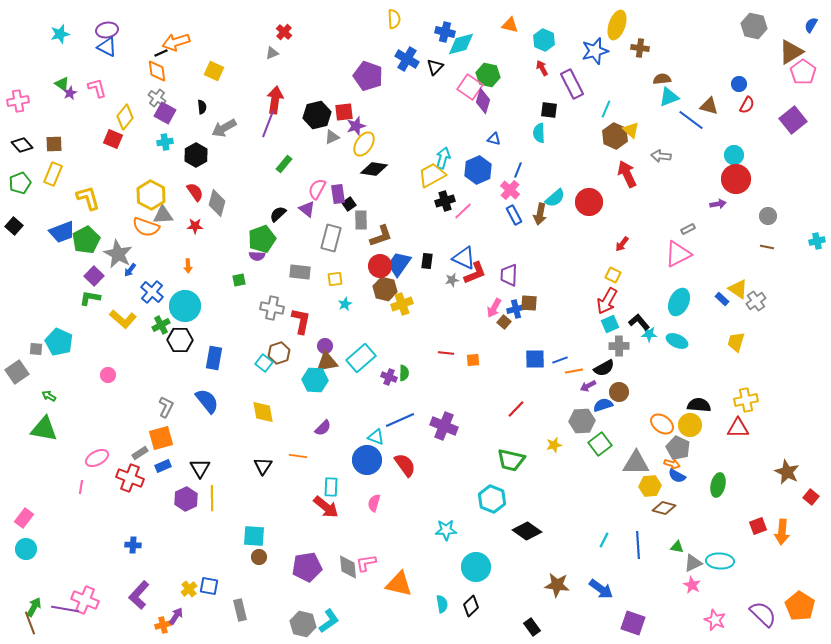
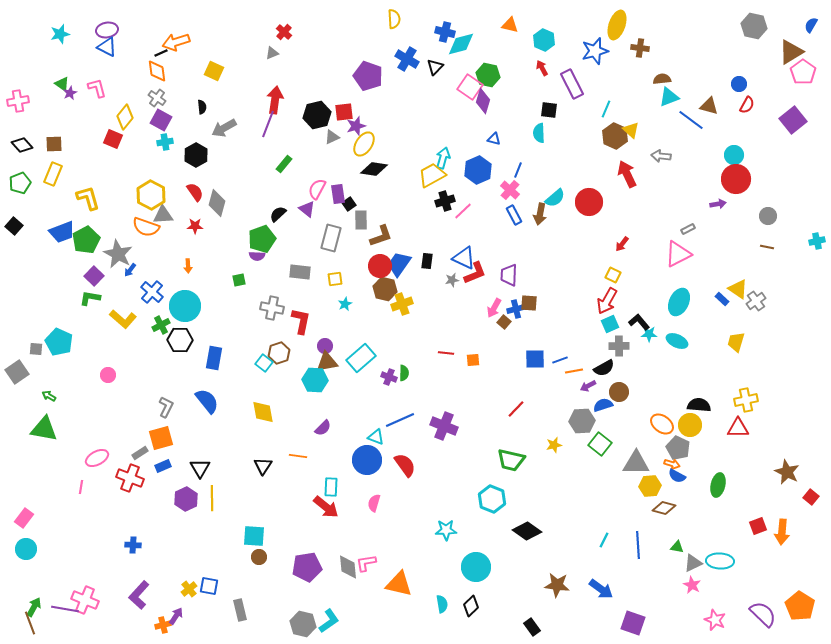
purple square at (165, 113): moved 4 px left, 7 px down
green square at (600, 444): rotated 15 degrees counterclockwise
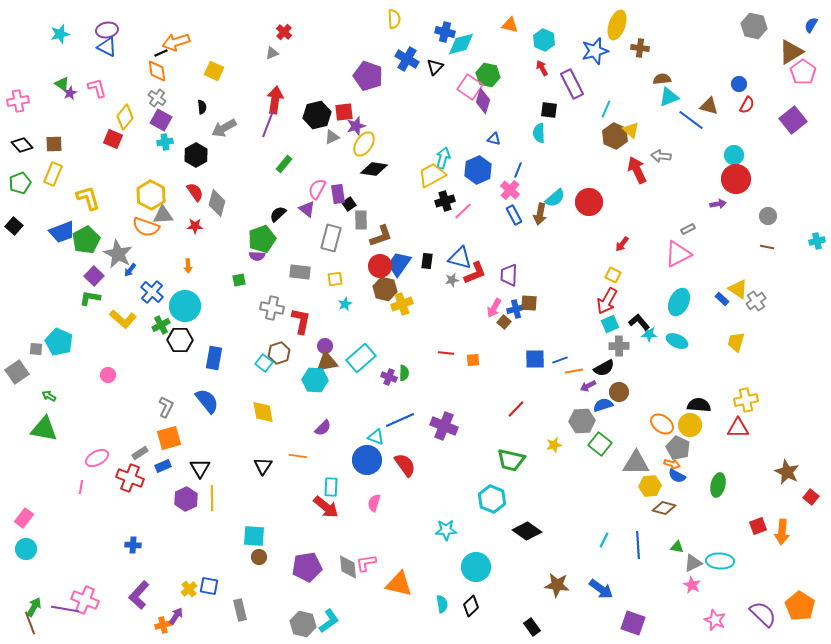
red arrow at (627, 174): moved 10 px right, 4 px up
blue triangle at (464, 258): moved 4 px left; rotated 10 degrees counterclockwise
orange square at (161, 438): moved 8 px right
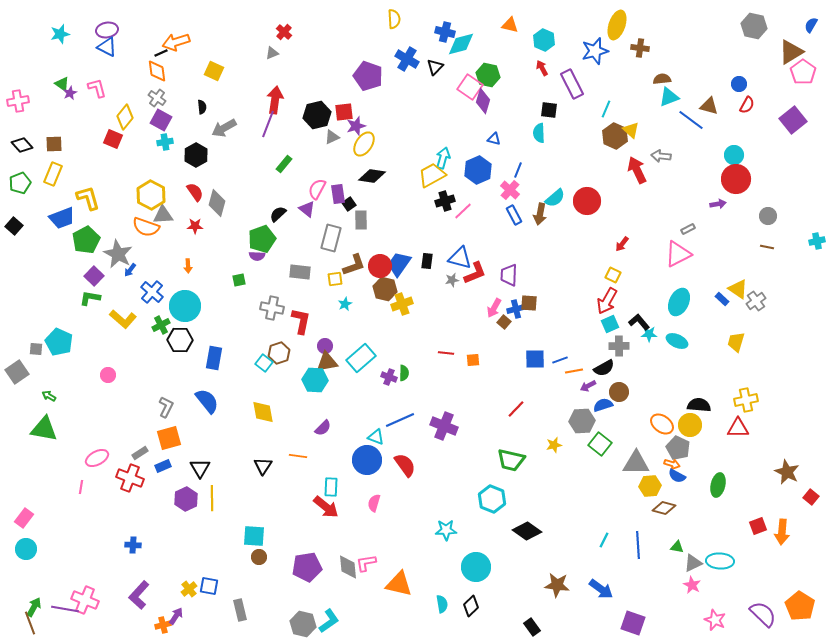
black diamond at (374, 169): moved 2 px left, 7 px down
red circle at (589, 202): moved 2 px left, 1 px up
blue trapezoid at (62, 232): moved 14 px up
brown L-shape at (381, 236): moved 27 px left, 29 px down
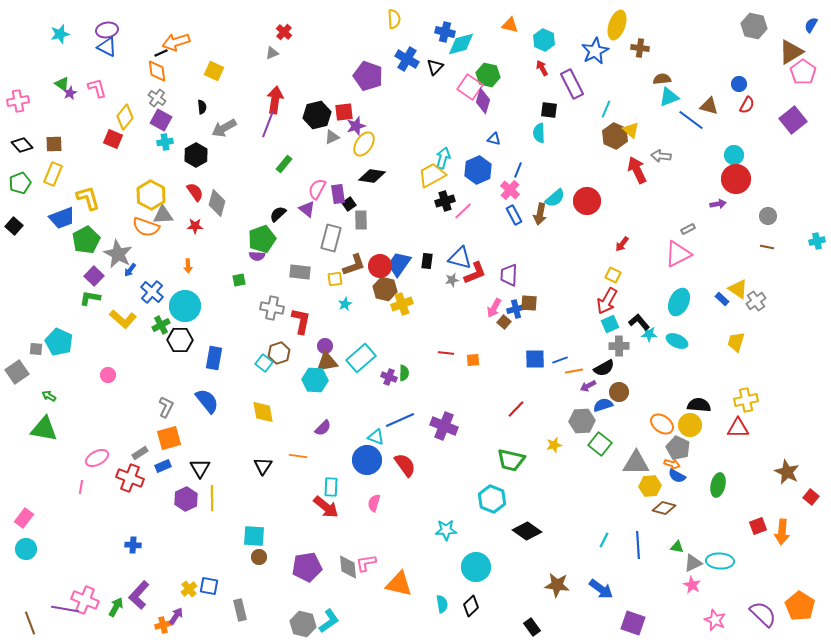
blue star at (595, 51): rotated 12 degrees counterclockwise
green arrow at (34, 607): moved 82 px right
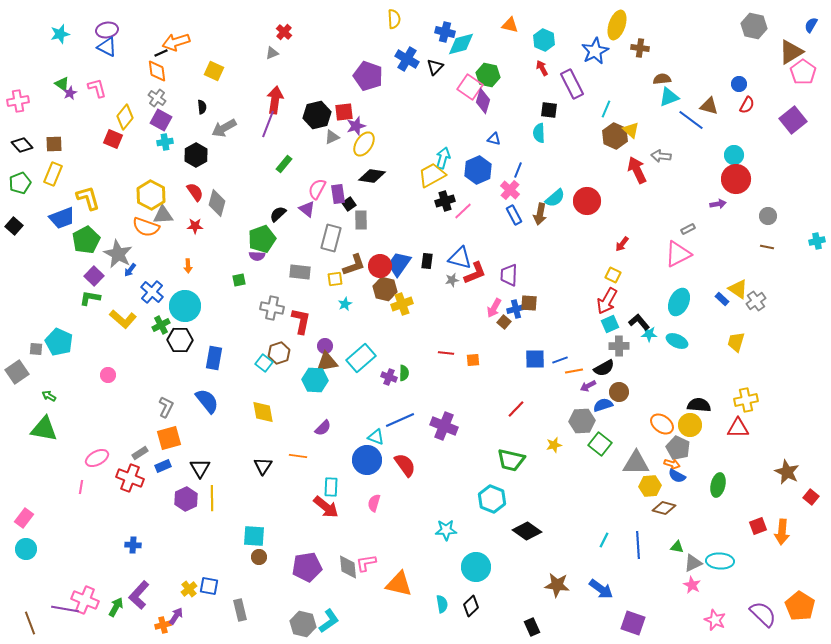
black rectangle at (532, 627): rotated 12 degrees clockwise
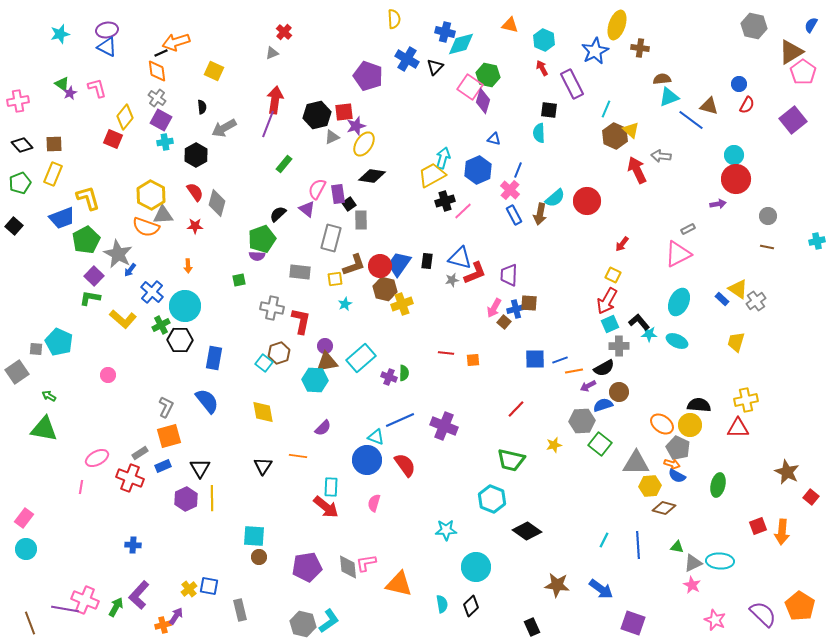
orange square at (169, 438): moved 2 px up
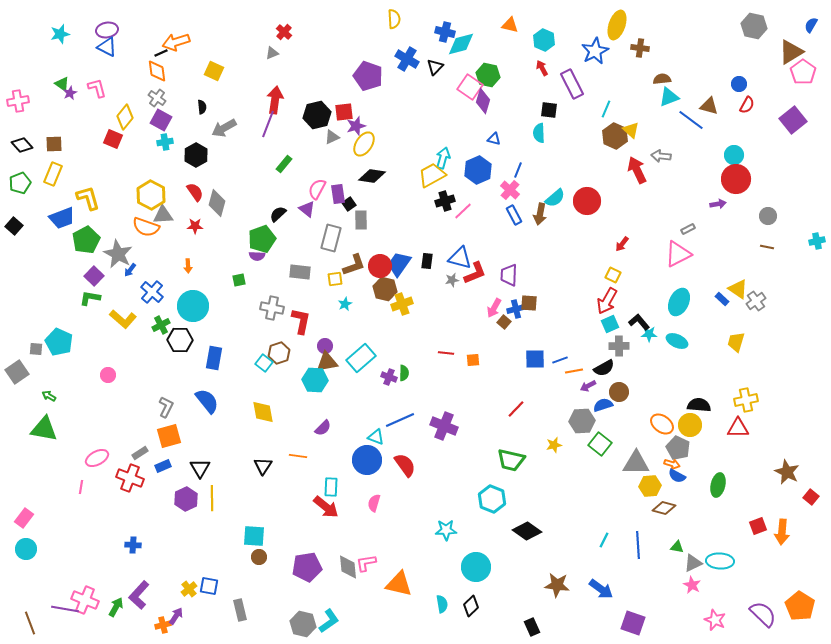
cyan circle at (185, 306): moved 8 px right
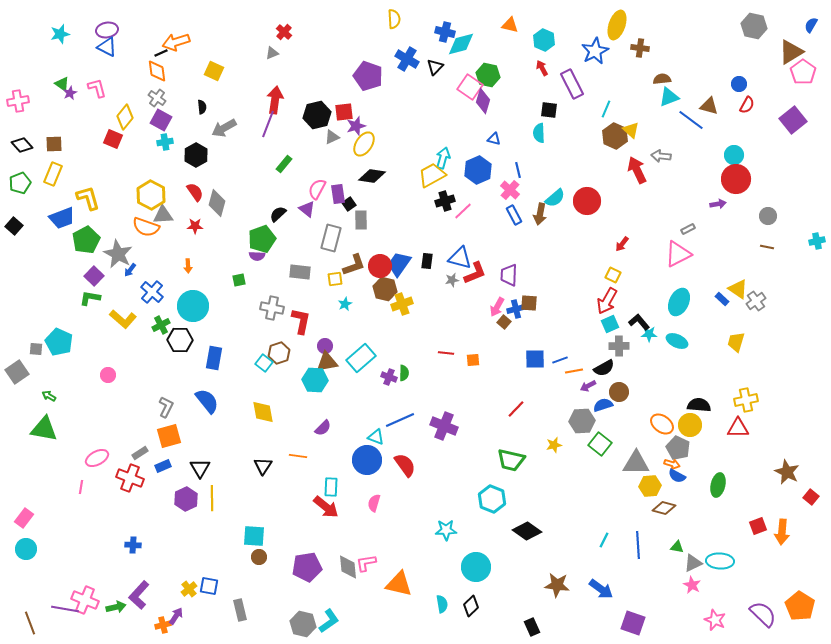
blue line at (518, 170): rotated 35 degrees counterclockwise
pink arrow at (494, 308): moved 3 px right, 1 px up
green arrow at (116, 607): rotated 48 degrees clockwise
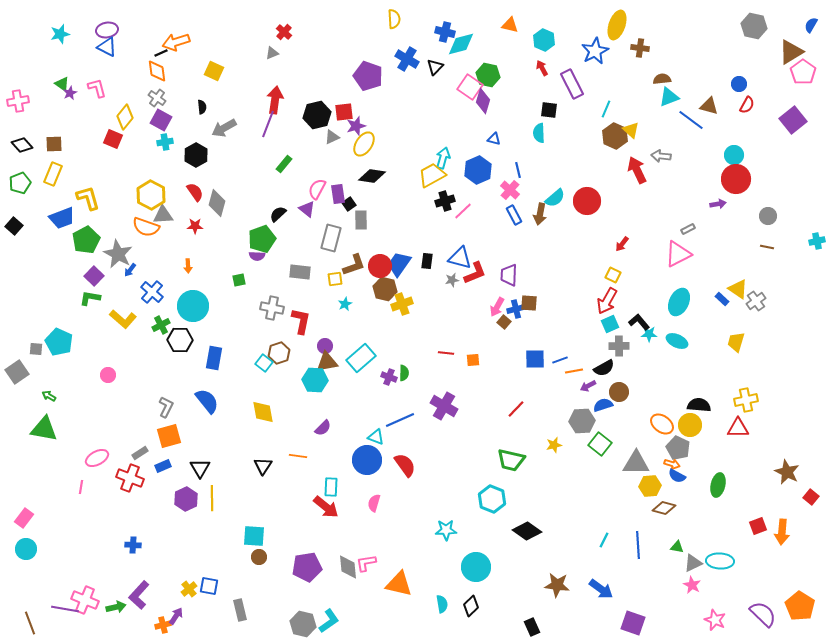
purple cross at (444, 426): moved 20 px up; rotated 8 degrees clockwise
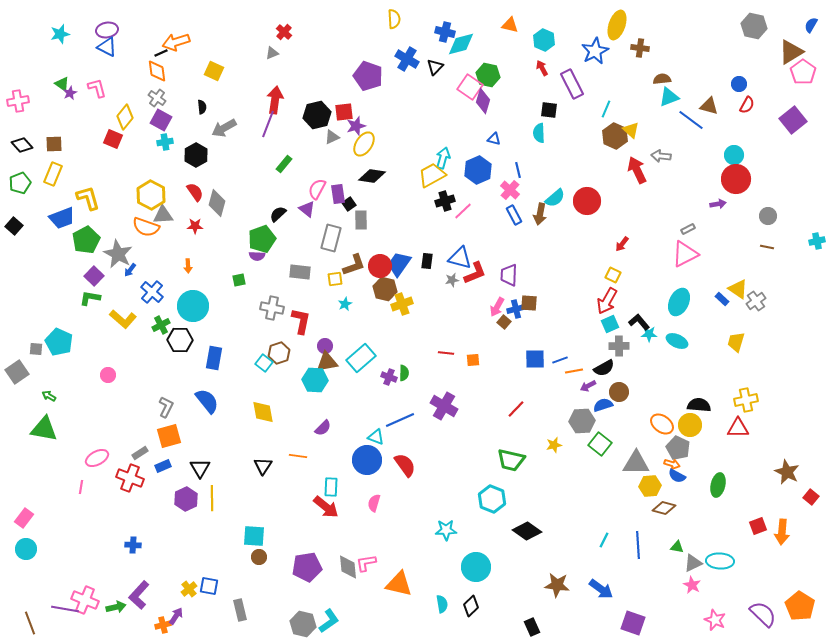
pink triangle at (678, 254): moved 7 px right
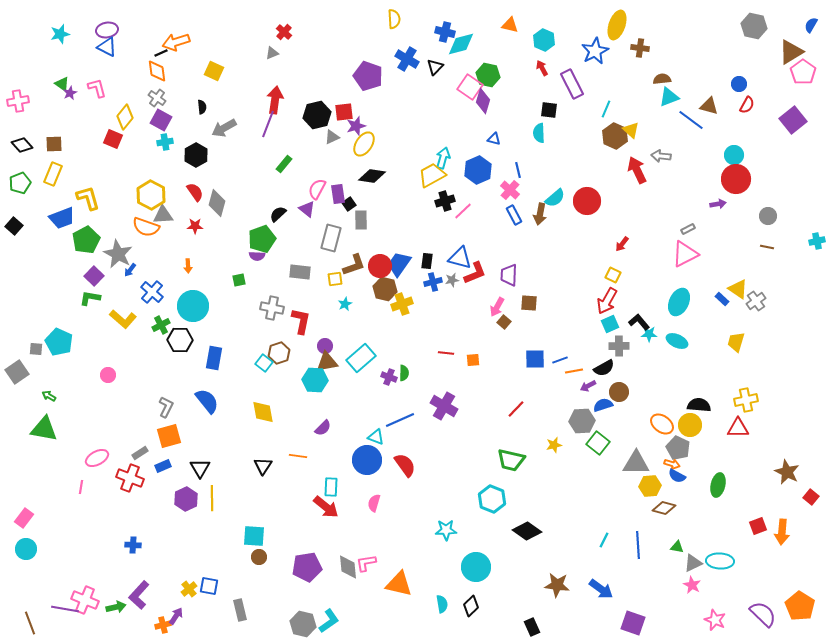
blue cross at (516, 309): moved 83 px left, 27 px up
green square at (600, 444): moved 2 px left, 1 px up
